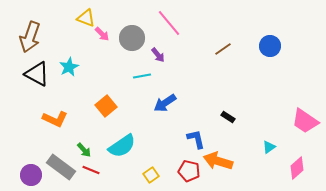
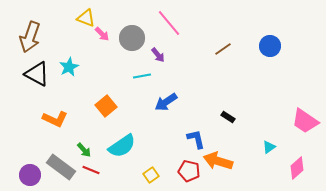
blue arrow: moved 1 px right, 1 px up
purple circle: moved 1 px left
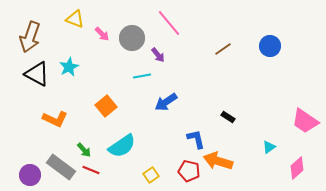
yellow triangle: moved 11 px left, 1 px down
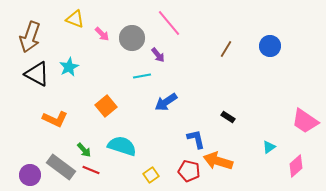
brown line: moved 3 px right; rotated 24 degrees counterclockwise
cyan semicircle: rotated 128 degrees counterclockwise
pink diamond: moved 1 px left, 2 px up
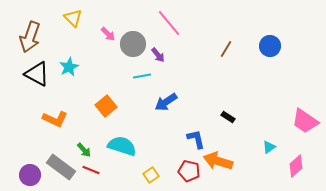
yellow triangle: moved 2 px left, 1 px up; rotated 24 degrees clockwise
pink arrow: moved 6 px right
gray circle: moved 1 px right, 6 px down
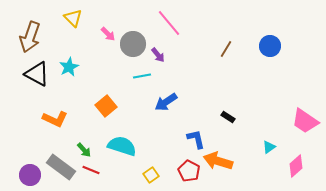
red pentagon: rotated 15 degrees clockwise
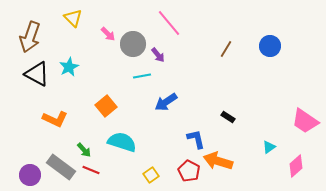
cyan semicircle: moved 4 px up
